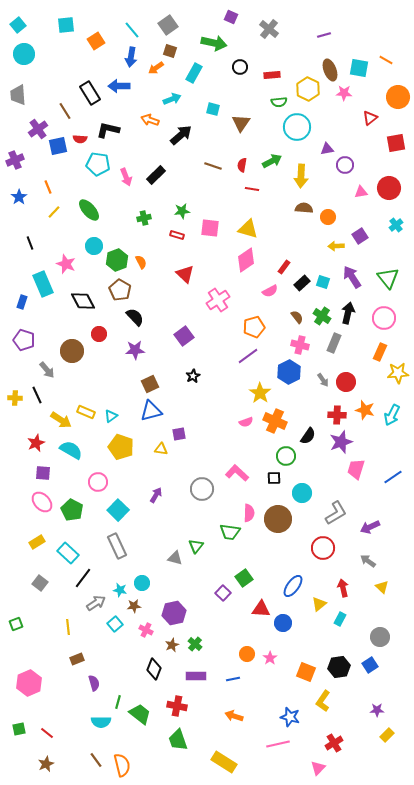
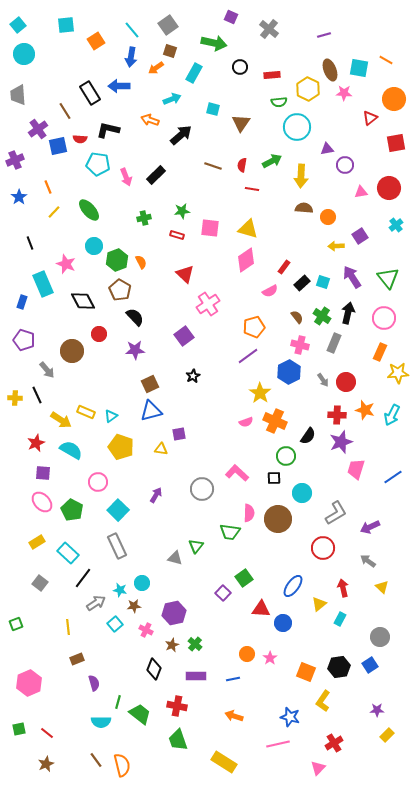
orange circle at (398, 97): moved 4 px left, 2 px down
pink cross at (218, 300): moved 10 px left, 4 px down
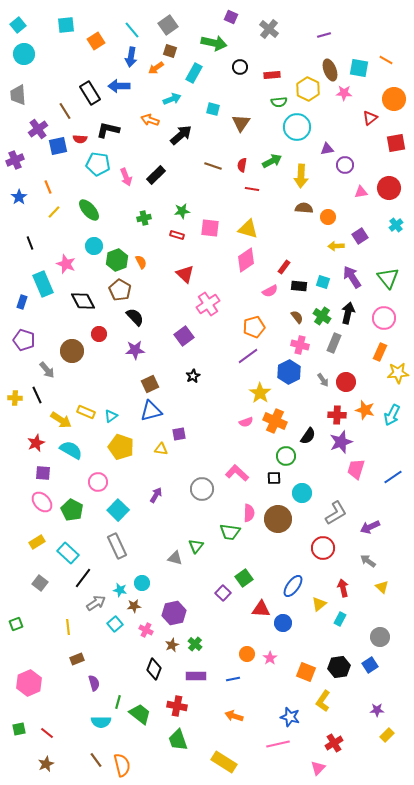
black rectangle at (302, 283): moved 3 px left, 3 px down; rotated 49 degrees clockwise
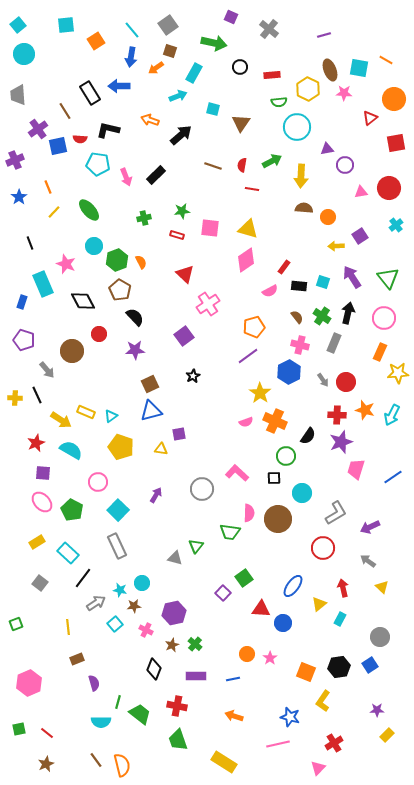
cyan arrow at (172, 99): moved 6 px right, 3 px up
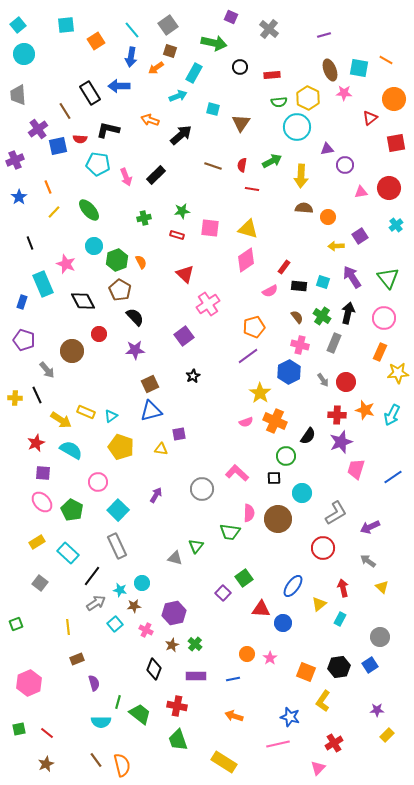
yellow hexagon at (308, 89): moved 9 px down
black line at (83, 578): moved 9 px right, 2 px up
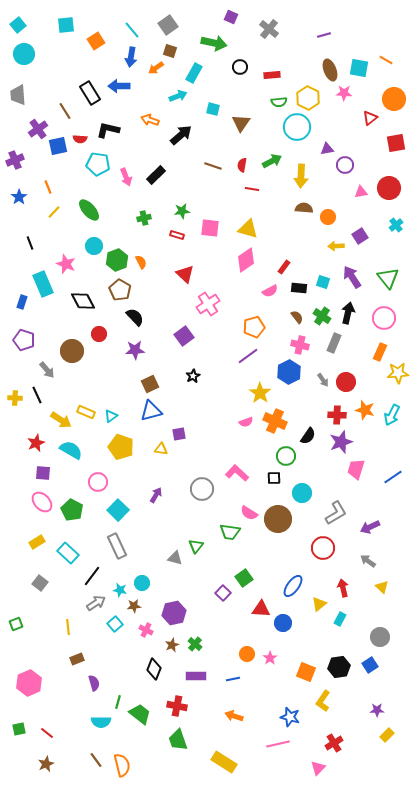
black rectangle at (299, 286): moved 2 px down
pink semicircle at (249, 513): rotated 120 degrees clockwise
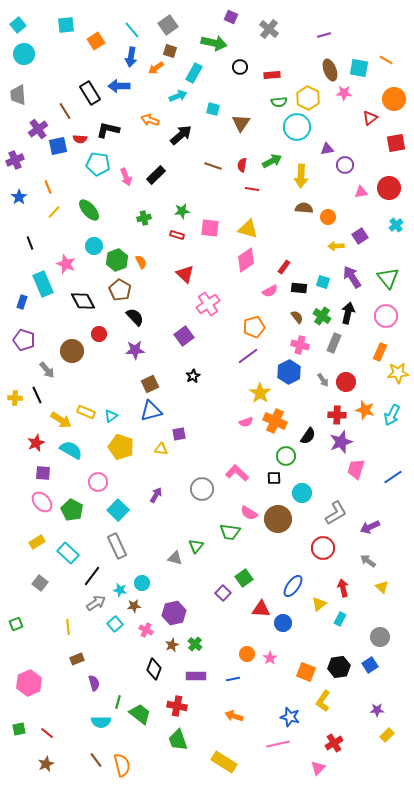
pink circle at (384, 318): moved 2 px right, 2 px up
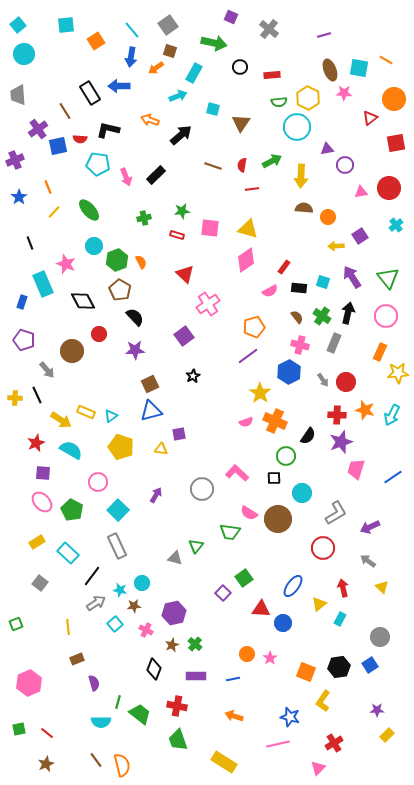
red line at (252, 189): rotated 16 degrees counterclockwise
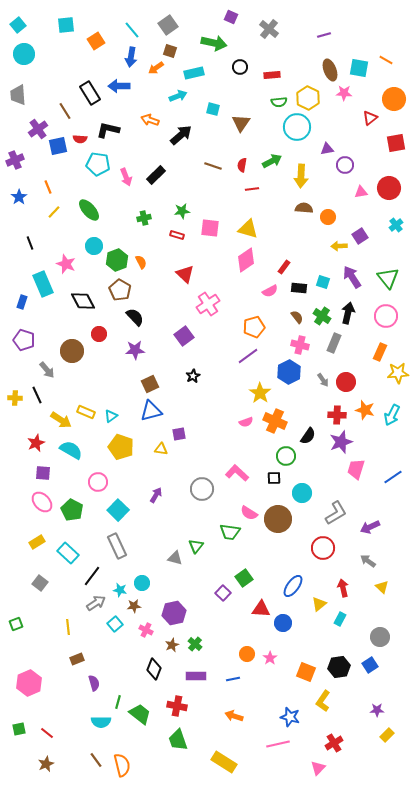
cyan rectangle at (194, 73): rotated 48 degrees clockwise
yellow arrow at (336, 246): moved 3 px right
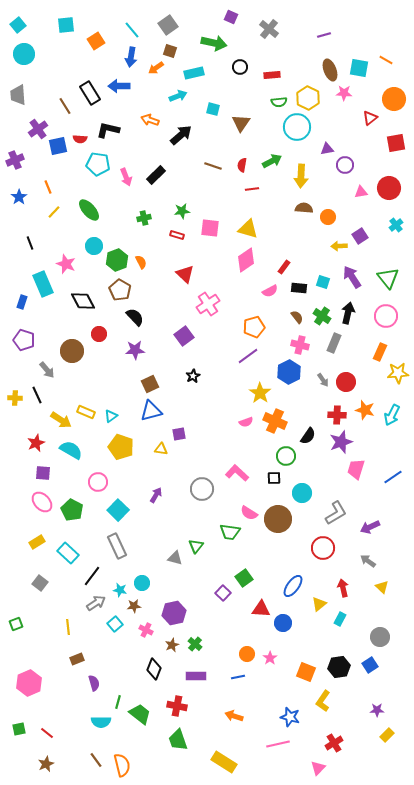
brown line at (65, 111): moved 5 px up
blue line at (233, 679): moved 5 px right, 2 px up
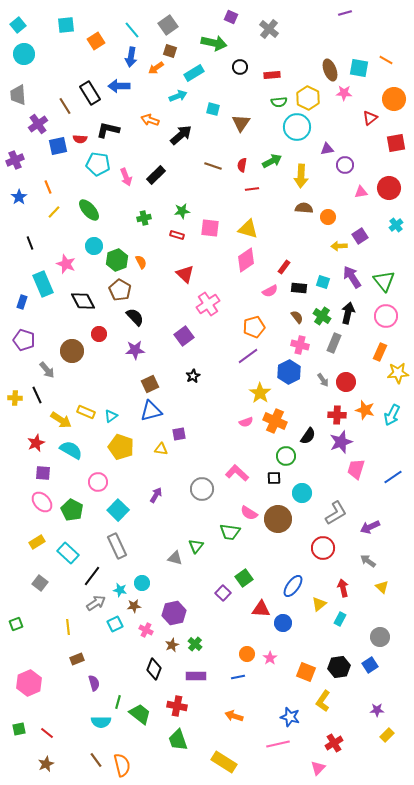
purple line at (324, 35): moved 21 px right, 22 px up
cyan rectangle at (194, 73): rotated 18 degrees counterclockwise
purple cross at (38, 129): moved 5 px up
green triangle at (388, 278): moved 4 px left, 3 px down
cyan square at (115, 624): rotated 14 degrees clockwise
